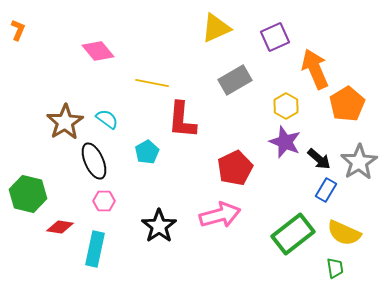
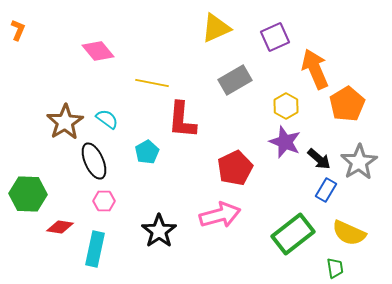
green hexagon: rotated 12 degrees counterclockwise
black star: moved 5 px down
yellow semicircle: moved 5 px right
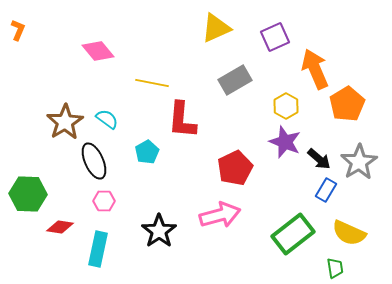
cyan rectangle: moved 3 px right
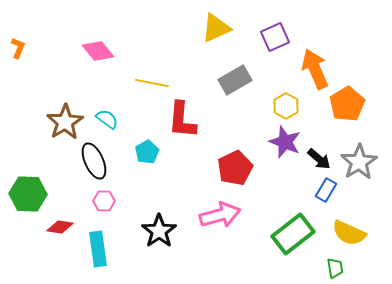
orange L-shape: moved 18 px down
cyan rectangle: rotated 20 degrees counterclockwise
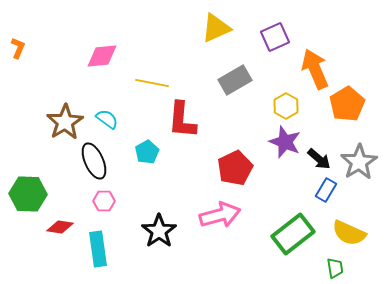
pink diamond: moved 4 px right, 5 px down; rotated 56 degrees counterclockwise
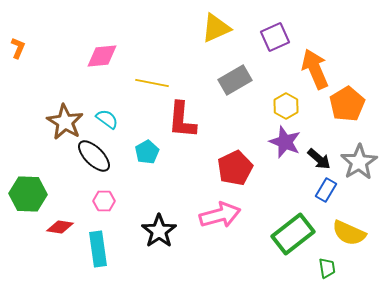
brown star: rotated 9 degrees counterclockwise
black ellipse: moved 5 px up; rotated 21 degrees counterclockwise
green trapezoid: moved 8 px left
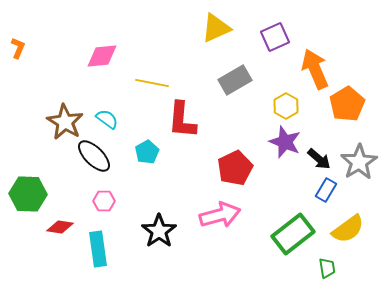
yellow semicircle: moved 1 px left, 4 px up; rotated 60 degrees counterclockwise
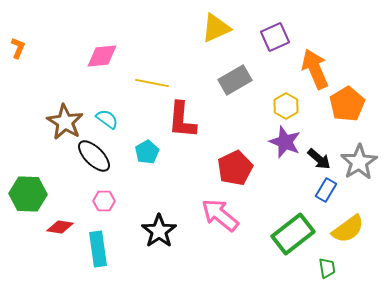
pink arrow: rotated 126 degrees counterclockwise
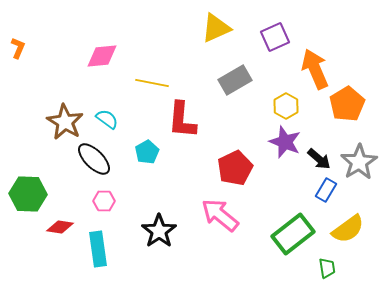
black ellipse: moved 3 px down
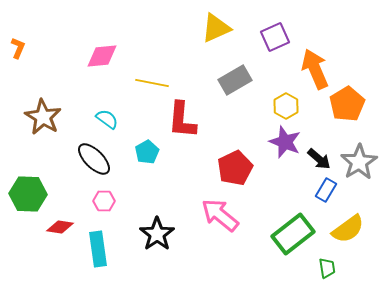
brown star: moved 22 px left, 5 px up
black star: moved 2 px left, 3 px down
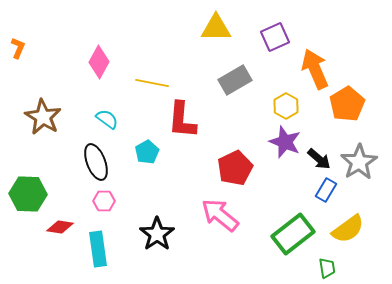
yellow triangle: rotated 24 degrees clockwise
pink diamond: moved 3 px left, 6 px down; rotated 56 degrees counterclockwise
black ellipse: moved 2 px right, 3 px down; rotated 24 degrees clockwise
